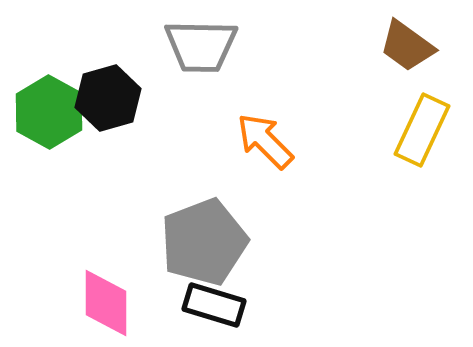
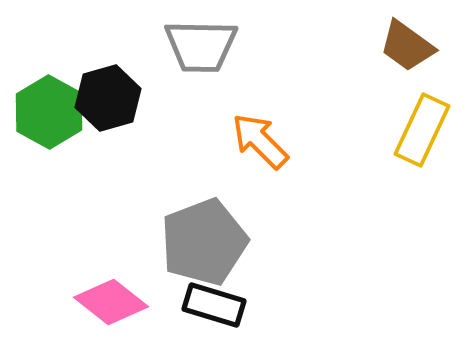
orange arrow: moved 5 px left
pink diamond: moved 5 px right, 1 px up; rotated 52 degrees counterclockwise
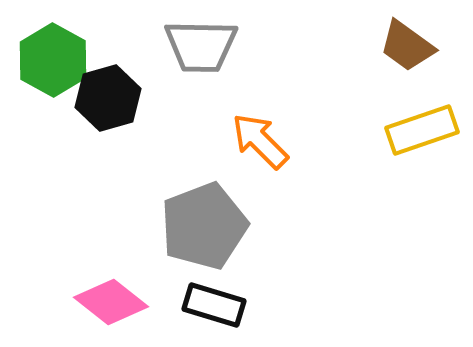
green hexagon: moved 4 px right, 52 px up
yellow rectangle: rotated 46 degrees clockwise
gray pentagon: moved 16 px up
